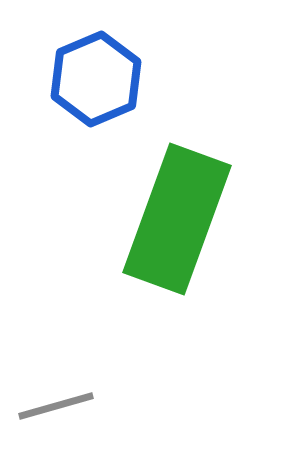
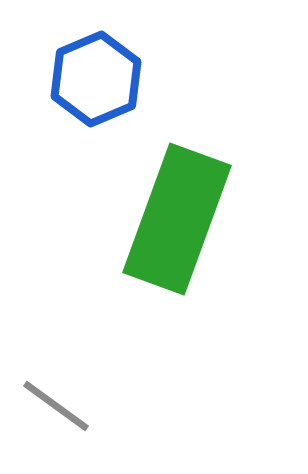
gray line: rotated 52 degrees clockwise
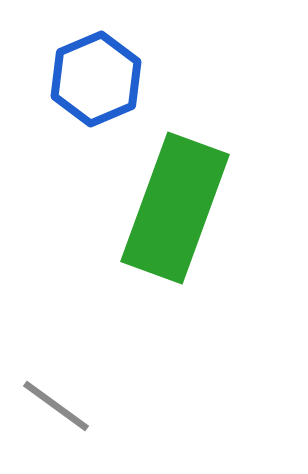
green rectangle: moved 2 px left, 11 px up
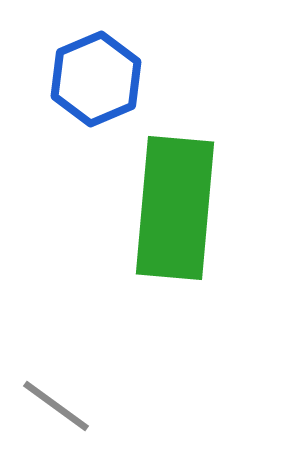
green rectangle: rotated 15 degrees counterclockwise
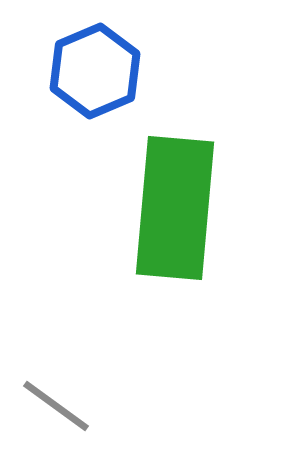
blue hexagon: moved 1 px left, 8 px up
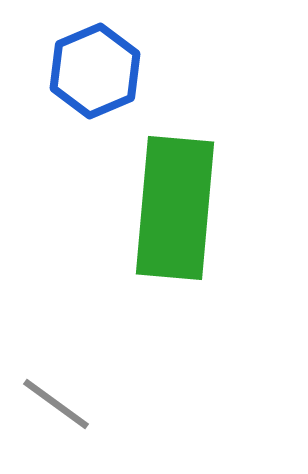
gray line: moved 2 px up
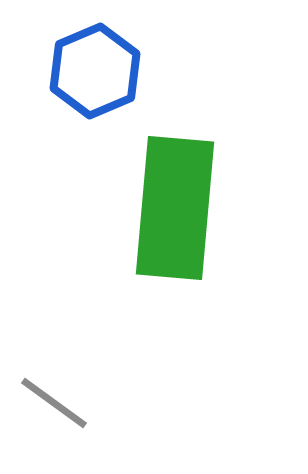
gray line: moved 2 px left, 1 px up
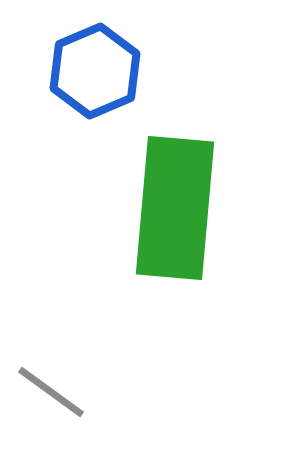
gray line: moved 3 px left, 11 px up
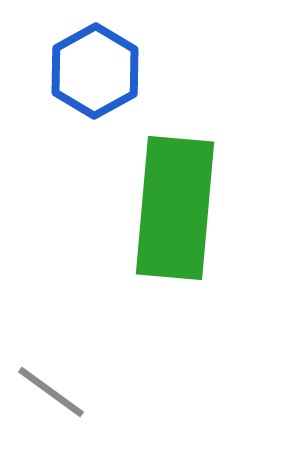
blue hexagon: rotated 6 degrees counterclockwise
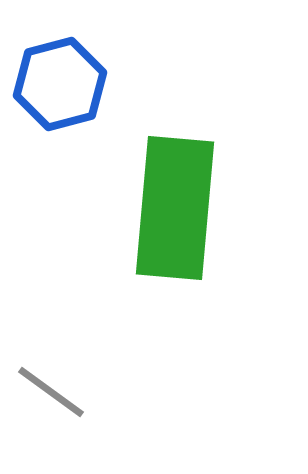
blue hexagon: moved 35 px left, 13 px down; rotated 14 degrees clockwise
